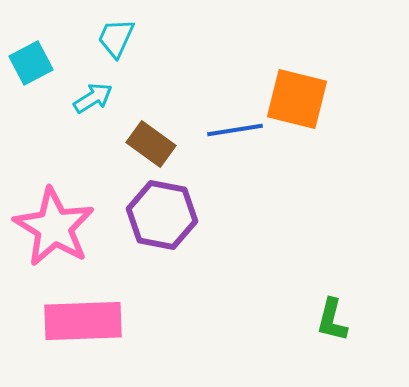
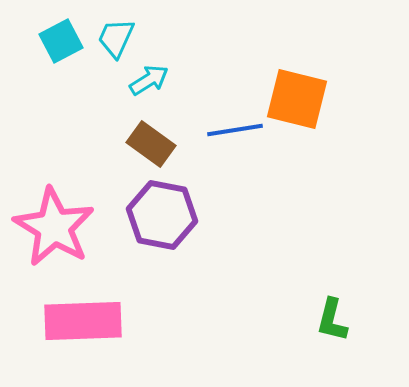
cyan square: moved 30 px right, 22 px up
cyan arrow: moved 56 px right, 18 px up
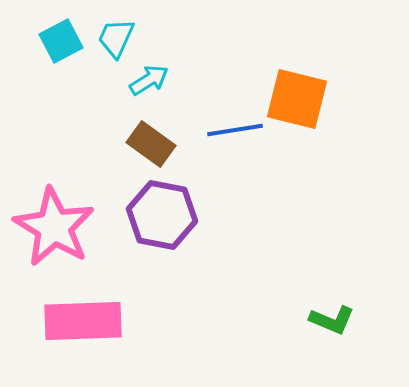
green L-shape: rotated 81 degrees counterclockwise
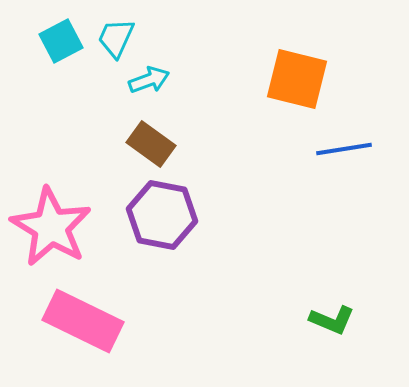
cyan arrow: rotated 12 degrees clockwise
orange square: moved 20 px up
blue line: moved 109 px right, 19 px down
pink star: moved 3 px left
pink rectangle: rotated 28 degrees clockwise
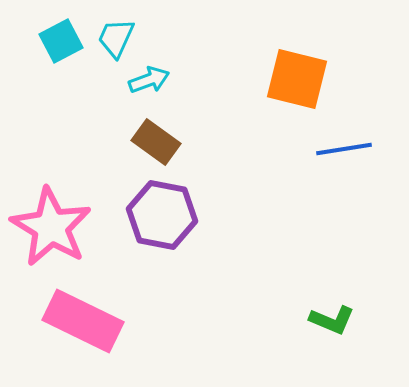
brown rectangle: moved 5 px right, 2 px up
